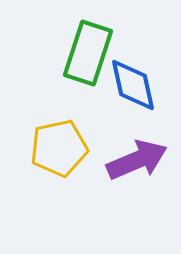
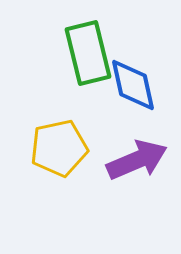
green rectangle: rotated 32 degrees counterclockwise
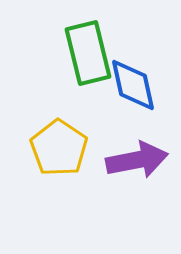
yellow pentagon: rotated 26 degrees counterclockwise
purple arrow: rotated 12 degrees clockwise
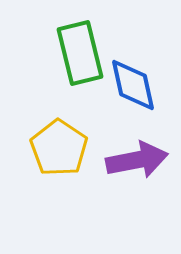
green rectangle: moved 8 px left
